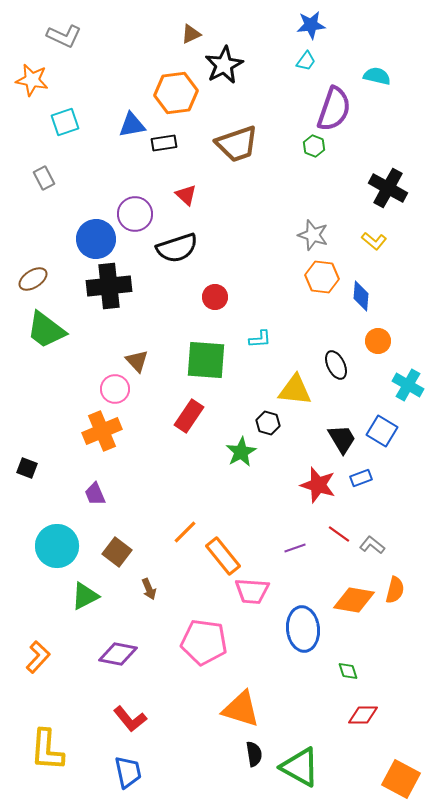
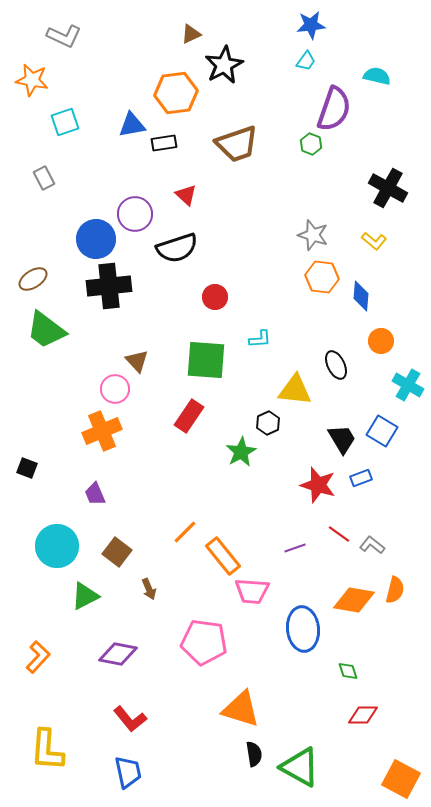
green hexagon at (314, 146): moved 3 px left, 2 px up
orange circle at (378, 341): moved 3 px right
black hexagon at (268, 423): rotated 20 degrees clockwise
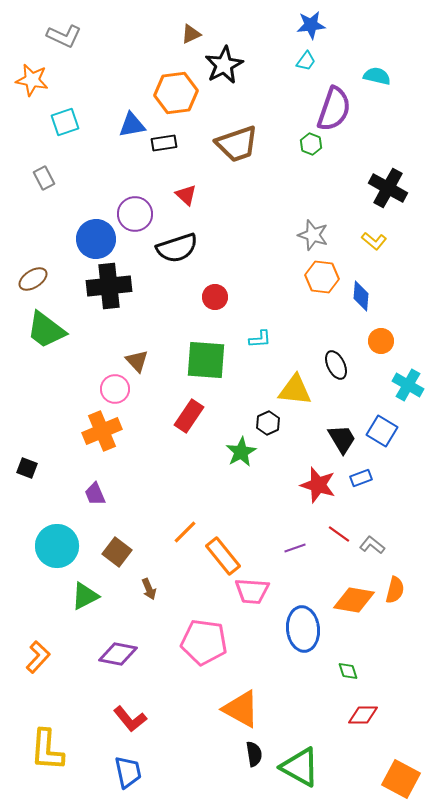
orange triangle at (241, 709): rotated 12 degrees clockwise
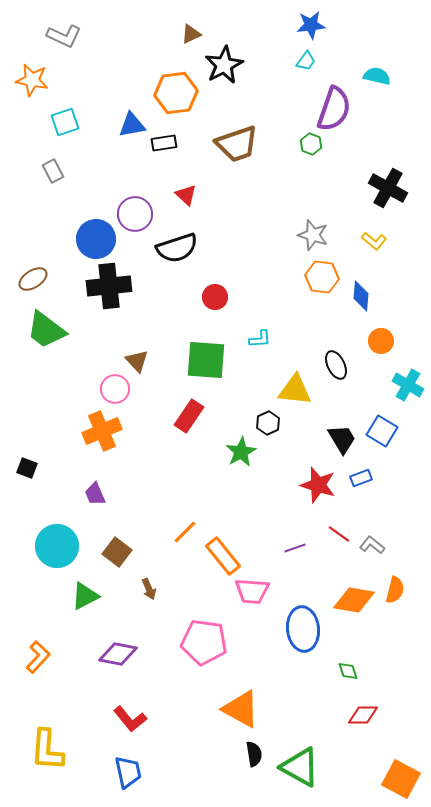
gray rectangle at (44, 178): moved 9 px right, 7 px up
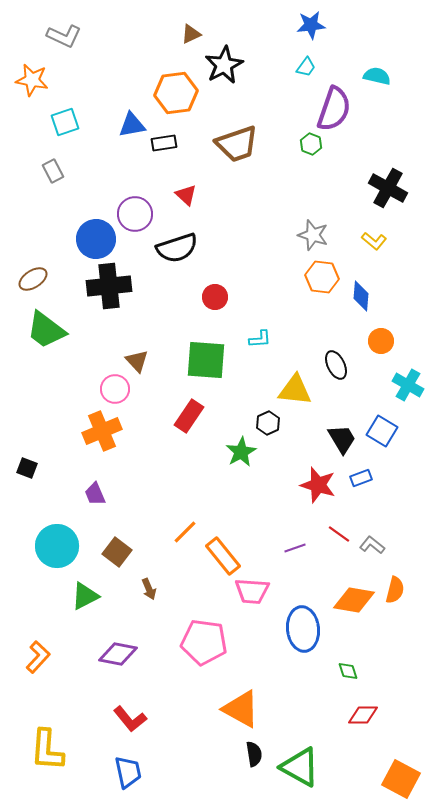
cyan trapezoid at (306, 61): moved 6 px down
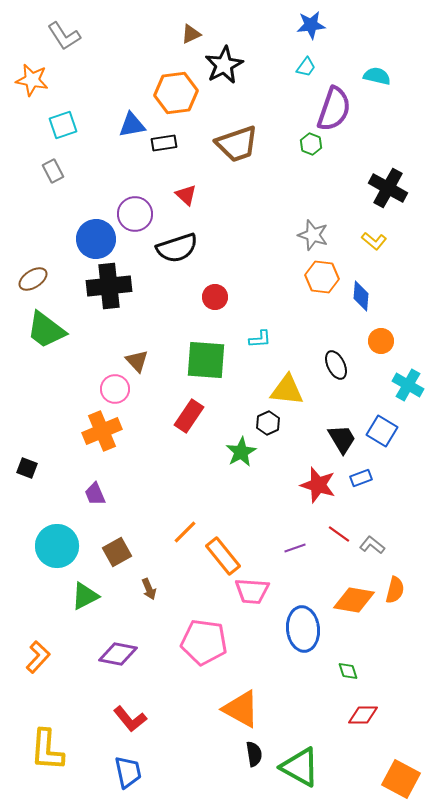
gray L-shape at (64, 36): rotated 32 degrees clockwise
cyan square at (65, 122): moved 2 px left, 3 px down
yellow triangle at (295, 390): moved 8 px left
brown square at (117, 552): rotated 24 degrees clockwise
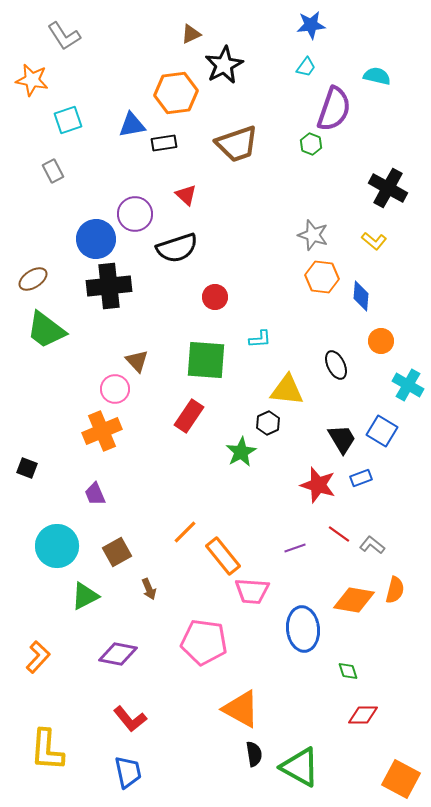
cyan square at (63, 125): moved 5 px right, 5 px up
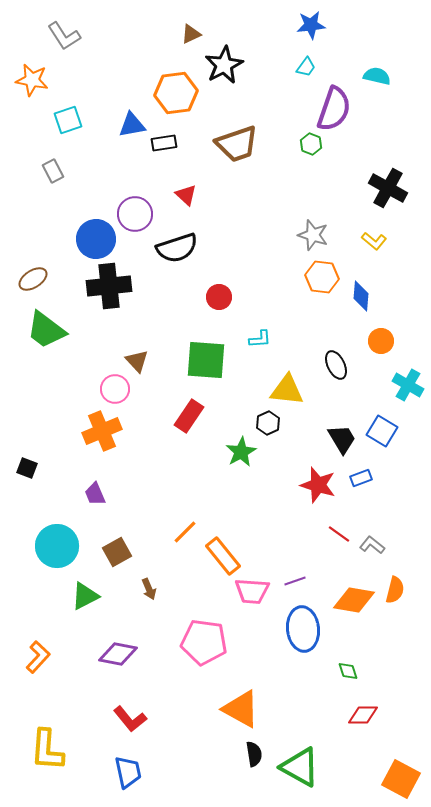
red circle at (215, 297): moved 4 px right
purple line at (295, 548): moved 33 px down
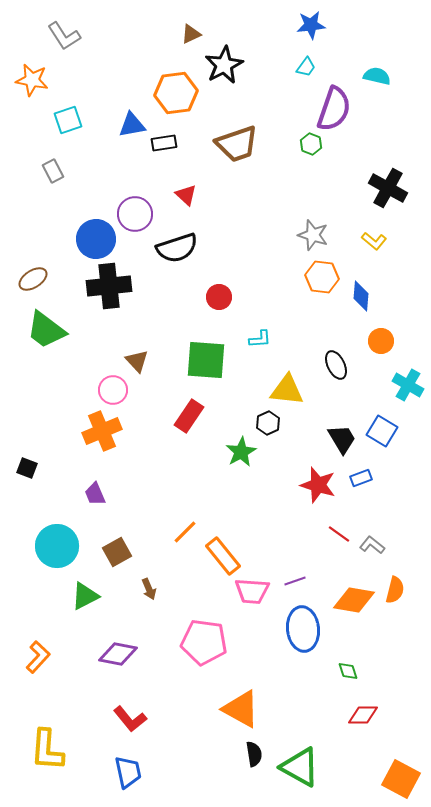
pink circle at (115, 389): moved 2 px left, 1 px down
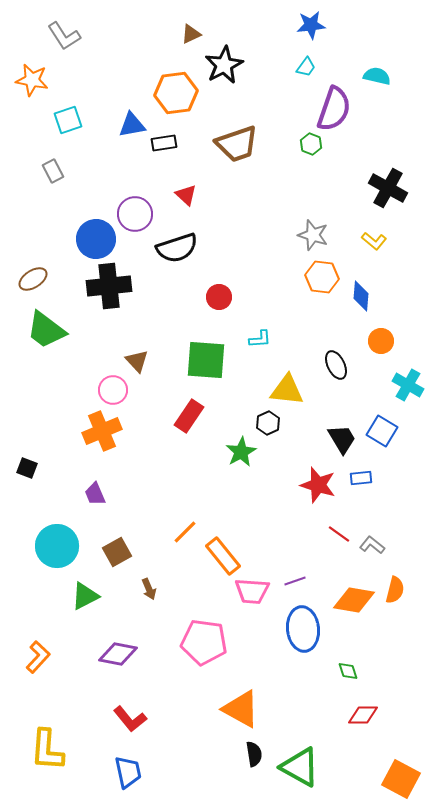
blue rectangle at (361, 478): rotated 15 degrees clockwise
